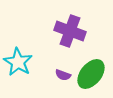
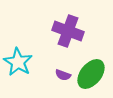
purple cross: moved 2 px left
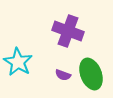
green ellipse: rotated 60 degrees counterclockwise
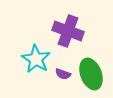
cyan star: moved 18 px right, 3 px up
purple semicircle: moved 1 px up
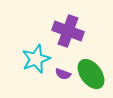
cyan star: rotated 20 degrees clockwise
green ellipse: rotated 16 degrees counterclockwise
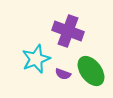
green ellipse: moved 3 px up
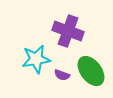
cyan star: rotated 12 degrees clockwise
purple semicircle: moved 1 px left, 1 px down
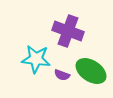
cyan star: rotated 16 degrees clockwise
green ellipse: rotated 20 degrees counterclockwise
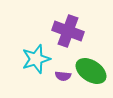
cyan star: rotated 24 degrees counterclockwise
purple semicircle: moved 1 px right, 1 px down; rotated 14 degrees counterclockwise
